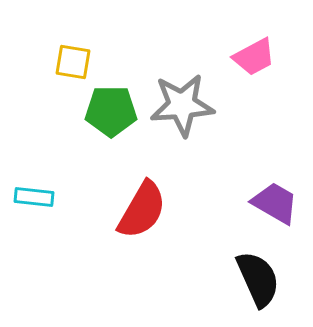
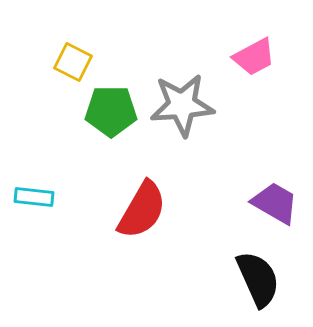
yellow square: rotated 18 degrees clockwise
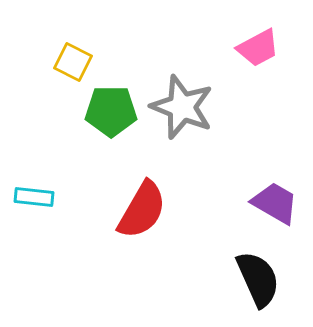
pink trapezoid: moved 4 px right, 9 px up
gray star: moved 2 px down; rotated 26 degrees clockwise
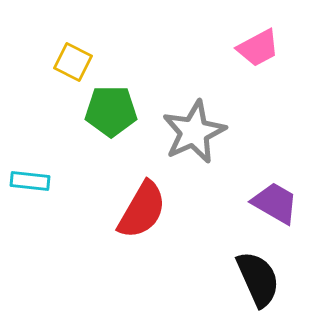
gray star: moved 12 px right, 25 px down; rotated 26 degrees clockwise
cyan rectangle: moved 4 px left, 16 px up
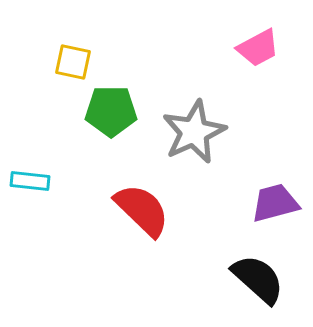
yellow square: rotated 15 degrees counterclockwise
purple trapezoid: rotated 45 degrees counterclockwise
red semicircle: rotated 76 degrees counterclockwise
black semicircle: rotated 24 degrees counterclockwise
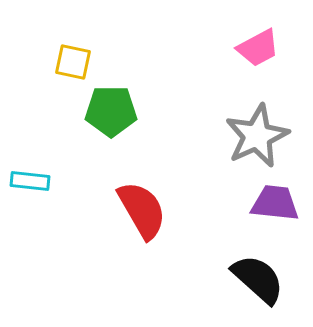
gray star: moved 63 px right, 4 px down
purple trapezoid: rotated 21 degrees clockwise
red semicircle: rotated 16 degrees clockwise
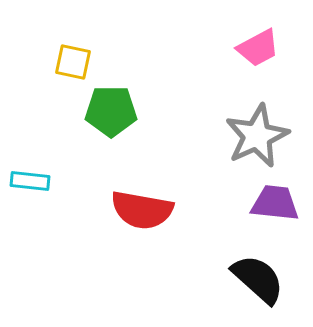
red semicircle: rotated 130 degrees clockwise
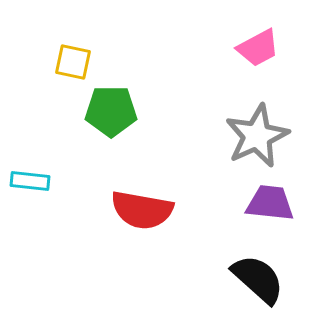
purple trapezoid: moved 5 px left
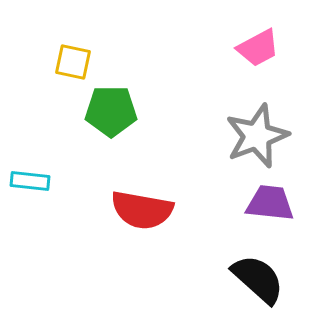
gray star: rotated 4 degrees clockwise
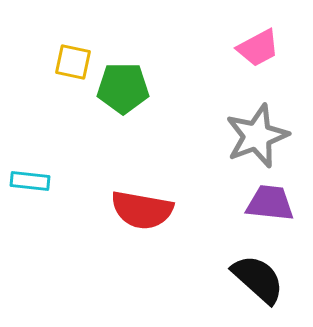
green pentagon: moved 12 px right, 23 px up
